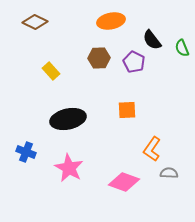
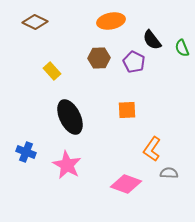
yellow rectangle: moved 1 px right
black ellipse: moved 2 px right, 2 px up; rotated 76 degrees clockwise
pink star: moved 2 px left, 3 px up
pink diamond: moved 2 px right, 2 px down
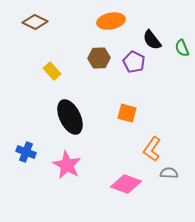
orange square: moved 3 px down; rotated 18 degrees clockwise
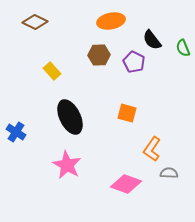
green semicircle: moved 1 px right
brown hexagon: moved 3 px up
blue cross: moved 10 px left, 20 px up; rotated 12 degrees clockwise
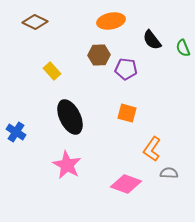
purple pentagon: moved 8 px left, 7 px down; rotated 20 degrees counterclockwise
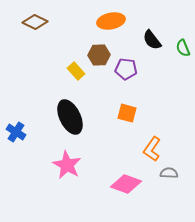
yellow rectangle: moved 24 px right
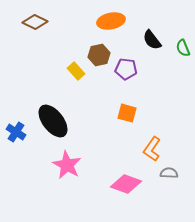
brown hexagon: rotated 10 degrees counterclockwise
black ellipse: moved 17 px left, 4 px down; rotated 12 degrees counterclockwise
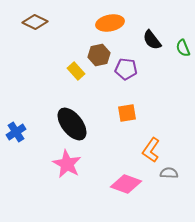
orange ellipse: moved 1 px left, 2 px down
orange square: rotated 24 degrees counterclockwise
black ellipse: moved 19 px right, 3 px down
blue cross: rotated 24 degrees clockwise
orange L-shape: moved 1 px left, 1 px down
pink star: moved 1 px up
